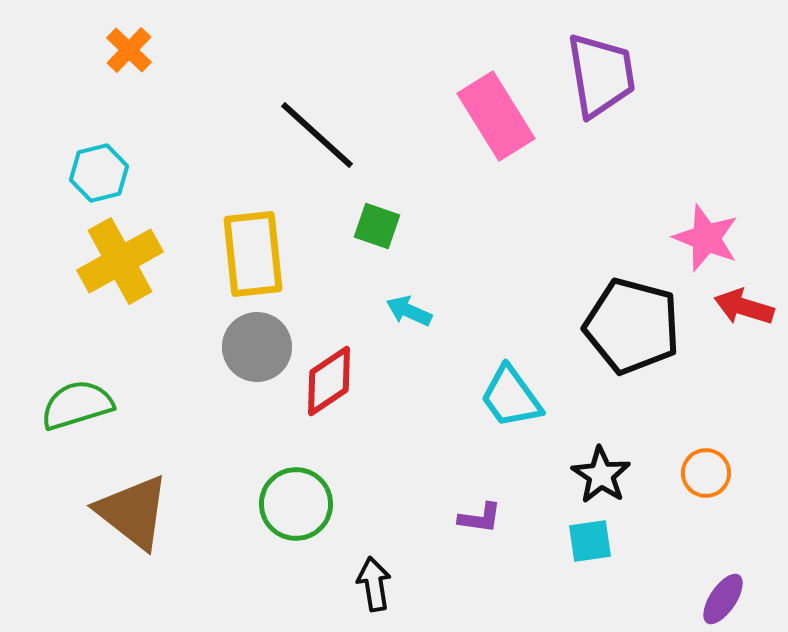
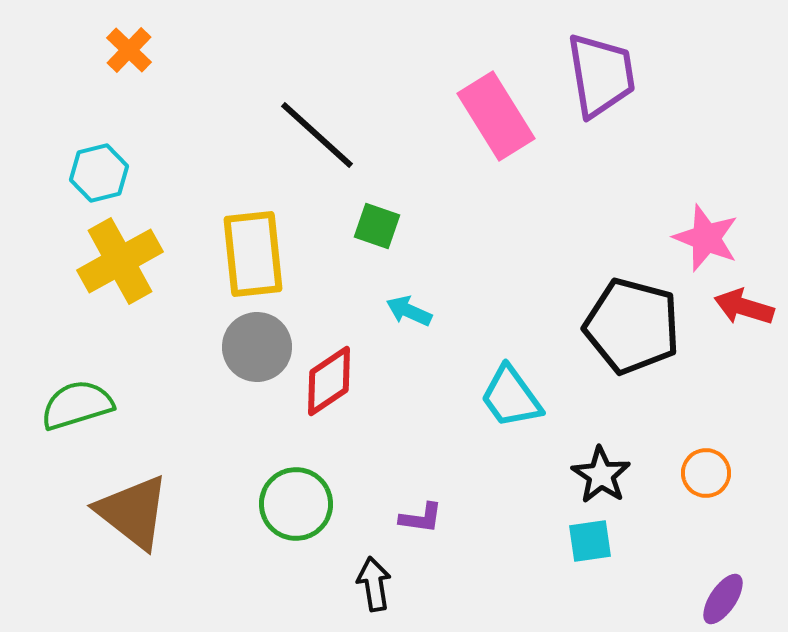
purple L-shape: moved 59 px left
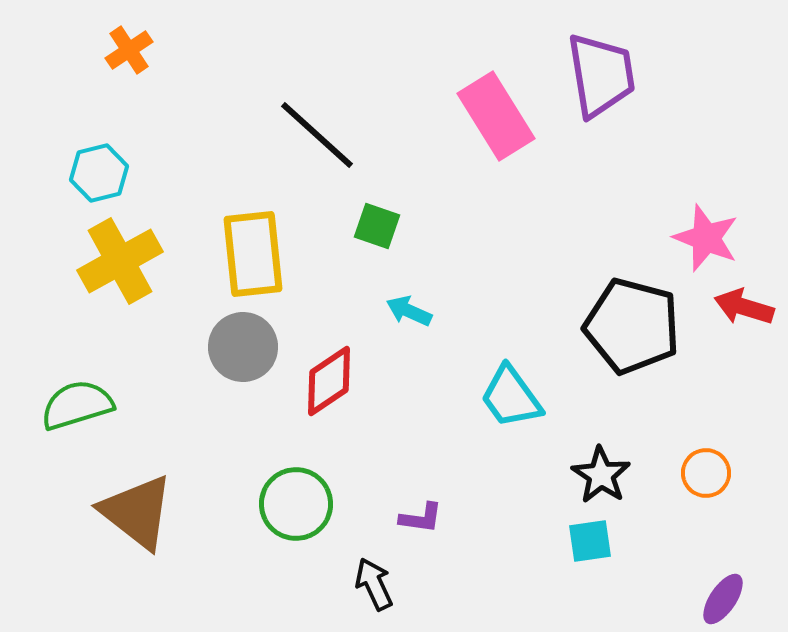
orange cross: rotated 12 degrees clockwise
gray circle: moved 14 px left
brown triangle: moved 4 px right
black arrow: rotated 16 degrees counterclockwise
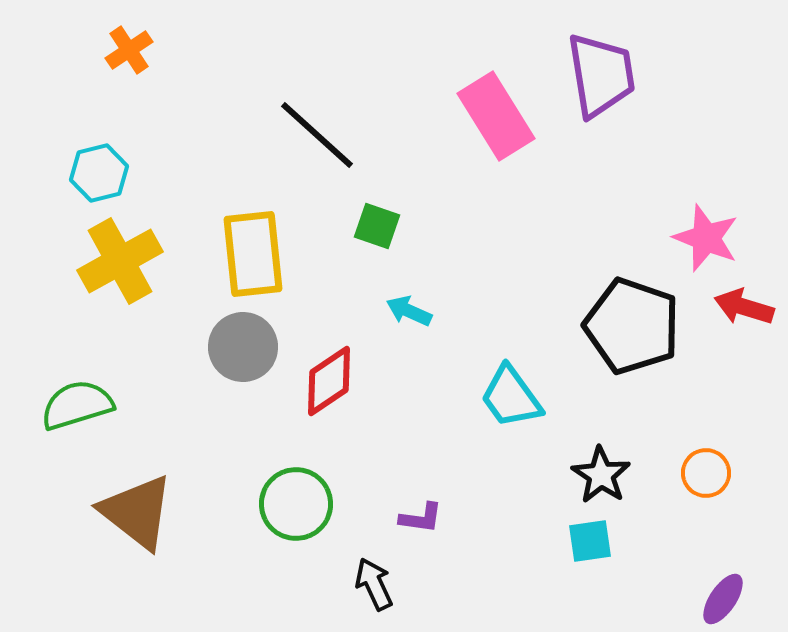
black pentagon: rotated 4 degrees clockwise
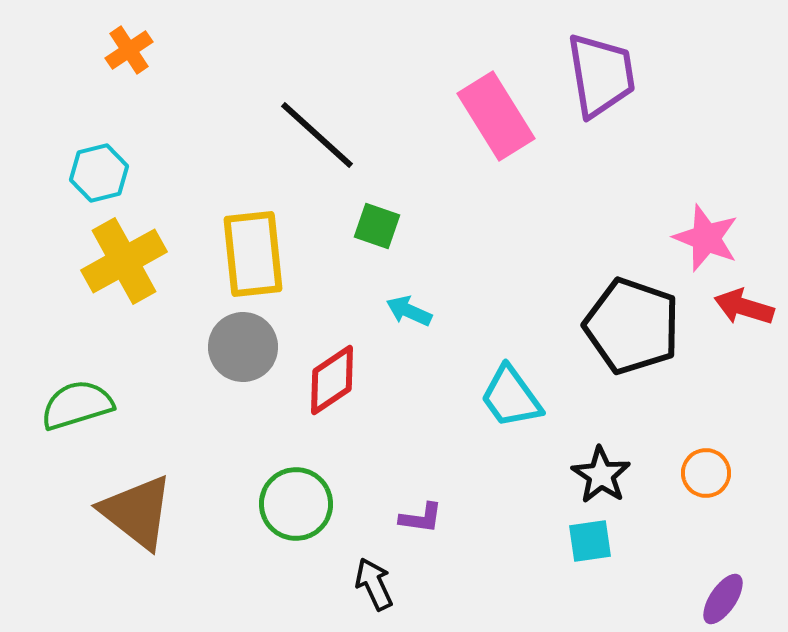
yellow cross: moved 4 px right
red diamond: moved 3 px right, 1 px up
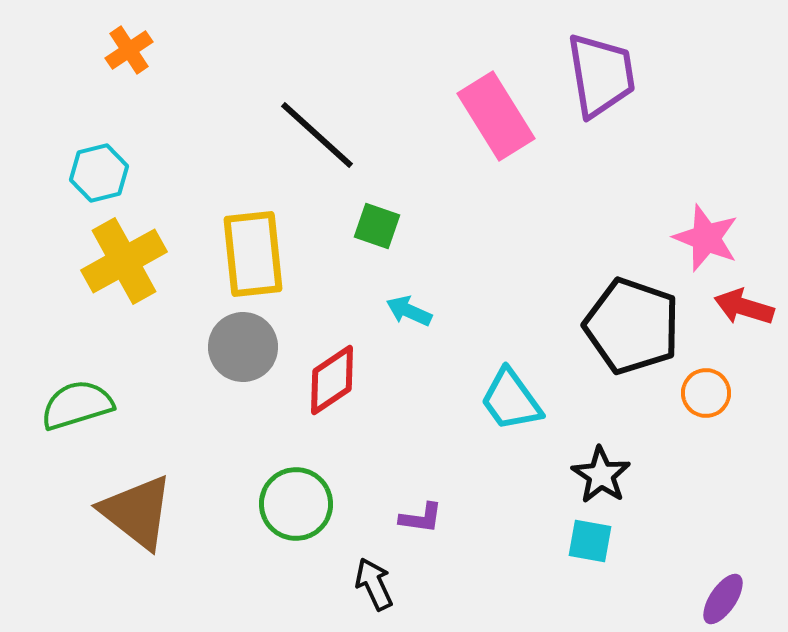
cyan trapezoid: moved 3 px down
orange circle: moved 80 px up
cyan square: rotated 18 degrees clockwise
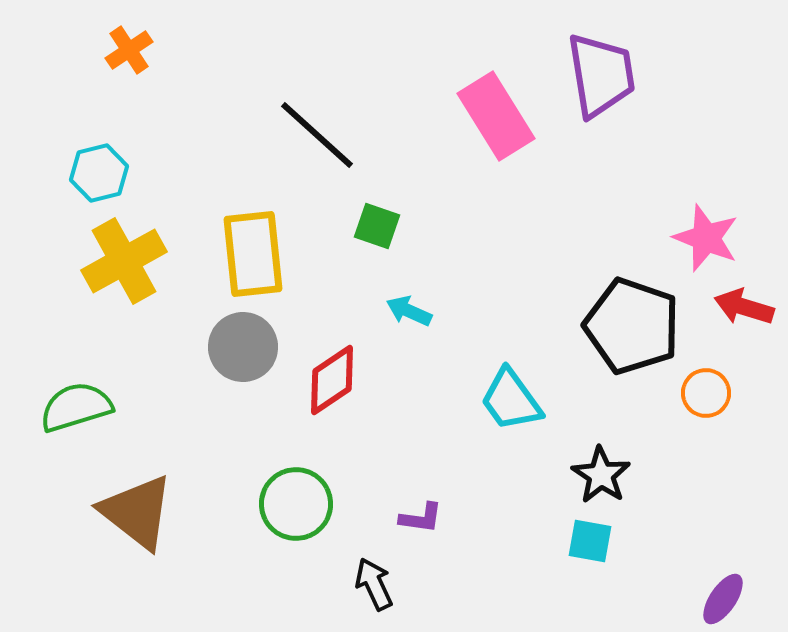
green semicircle: moved 1 px left, 2 px down
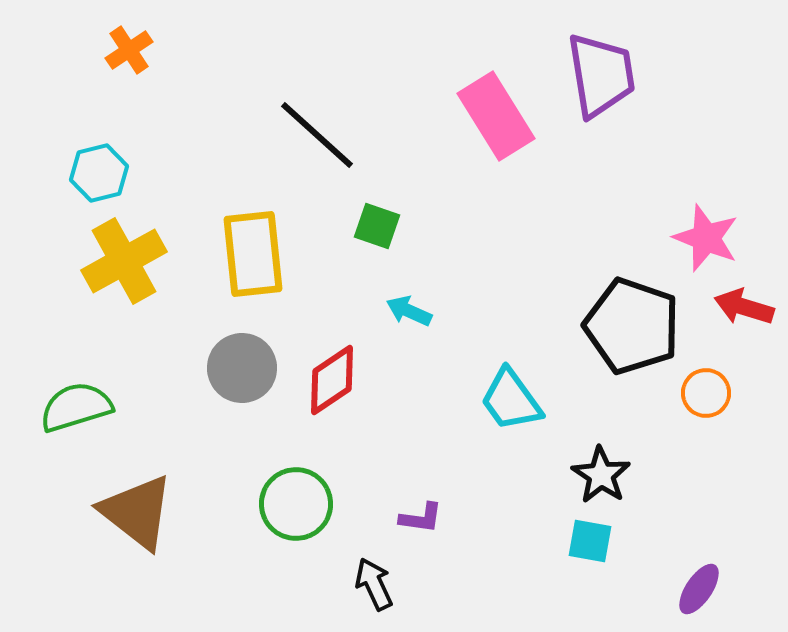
gray circle: moved 1 px left, 21 px down
purple ellipse: moved 24 px left, 10 px up
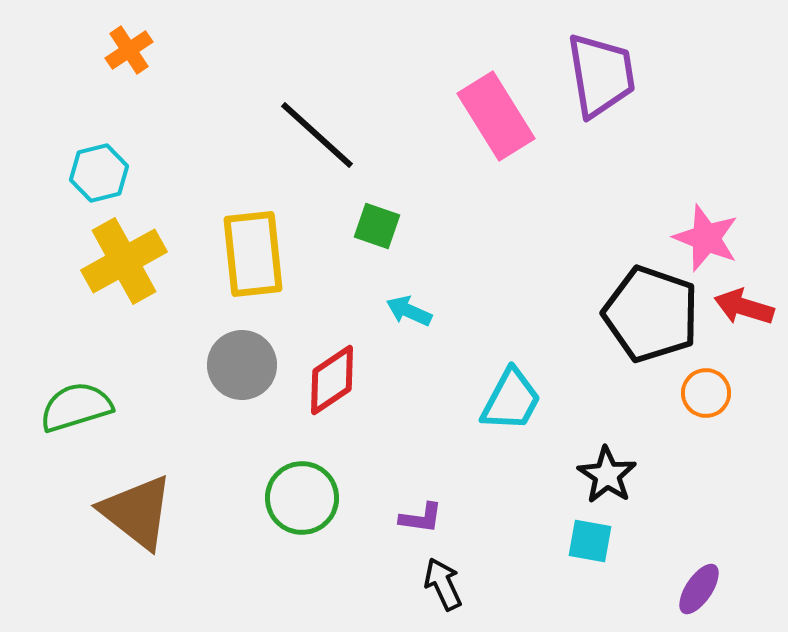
black pentagon: moved 19 px right, 12 px up
gray circle: moved 3 px up
cyan trapezoid: rotated 116 degrees counterclockwise
black star: moved 6 px right
green circle: moved 6 px right, 6 px up
black arrow: moved 69 px right
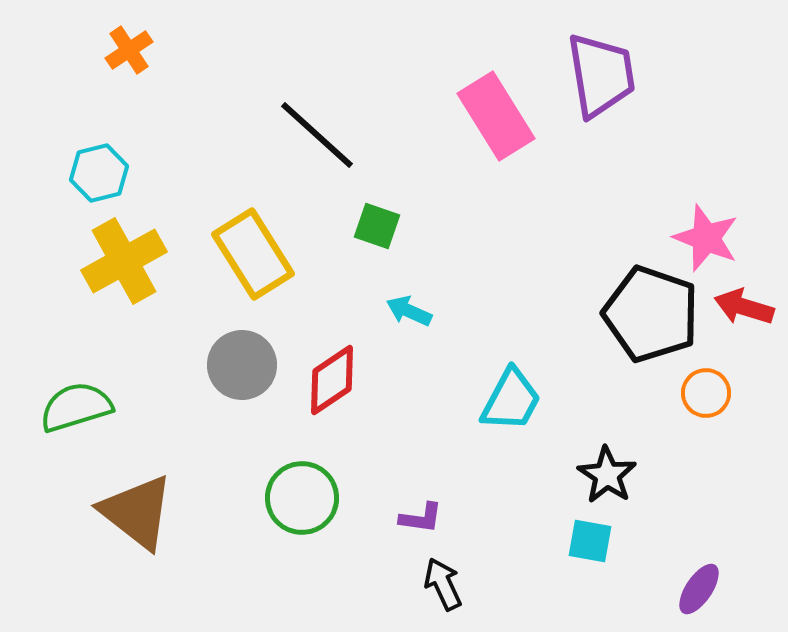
yellow rectangle: rotated 26 degrees counterclockwise
